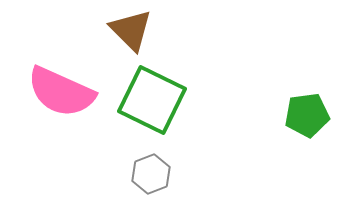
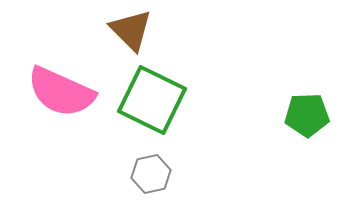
green pentagon: rotated 6 degrees clockwise
gray hexagon: rotated 9 degrees clockwise
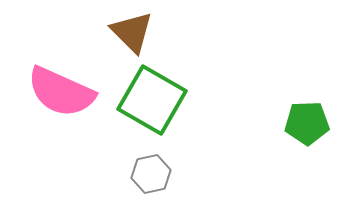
brown triangle: moved 1 px right, 2 px down
green square: rotated 4 degrees clockwise
green pentagon: moved 8 px down
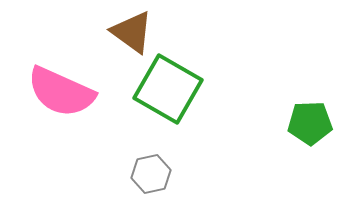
brown triangle: rotated 9 degrees counterclockwise
green square: moved 16 px right, 11 px up
green pentagon: moved 3 px right
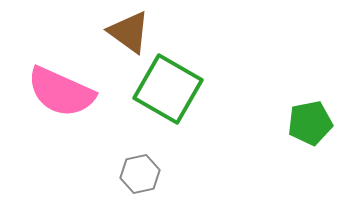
brown triangle: moved 3 px left
green pentagon: rotated 9 degrees counterclockwise
gray hexagon: moved 11 px left
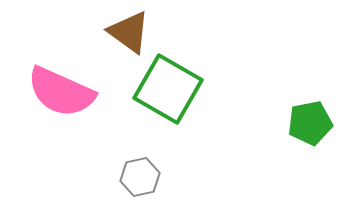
gray hexagon: moved 3 px down
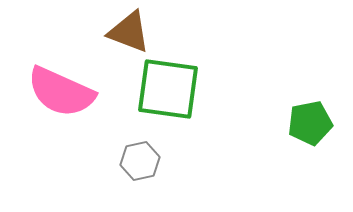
brown triangle: rotated 15 degrees counterclockwise
green square: rotated 22 degrees counterclockwise
gray hexagon: moved 16 px up
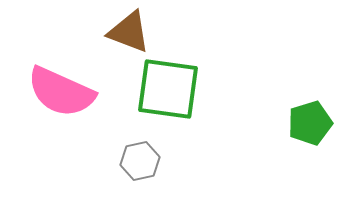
green pentagon: rotated 6 degrees counterclockwise
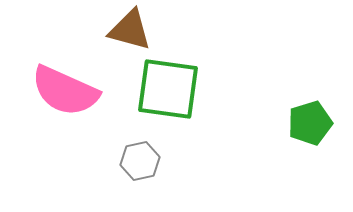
brown triangle: moved 1 px right, 2 px up; rotated 6 degrees counterclockwise
pink semicircle: moved 4 px right, 1 px up
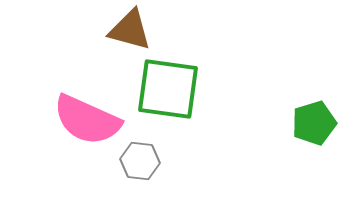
pink semicircle: moved 22 px right, 29 px down
green pentagon: moved 4 px right
gray hexagon: rotated 18 degrees clockwise
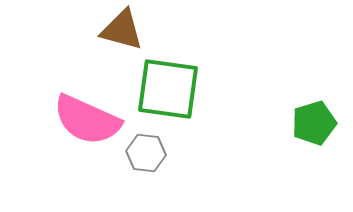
brown triangle: moved 8 px left
gray hexagon: moved 6 px right, 8 px up
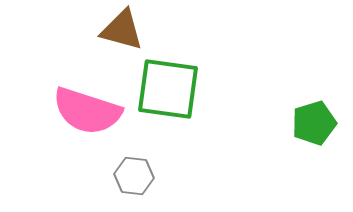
pink semicircle: moved 9 px up; rotated 6 degrees counterclockwise
gray hexagon: moved 12 px left, 23 px down
